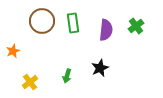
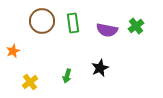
purple semicircle: moved 1 px right; rotated 95 degrees clockwise
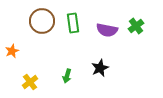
orange star: moved 1 px left
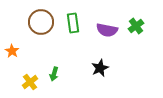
brown circle: moved 1 px left, 1 px down
orange star: rotated 16 degrees counterclockwise
green arrow: moved 13 px left, 2 px up
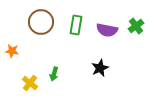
green rectangle: moved 3 px right, 2 px down; rotated 18 degrees clockwise
orange star: rotated 24 degrees counterclockwise
yellow cross: moved 1 px down; rotated 14 degrees counterclockwise
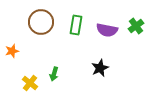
orange star: rotated 24 degrees counterclockwise
